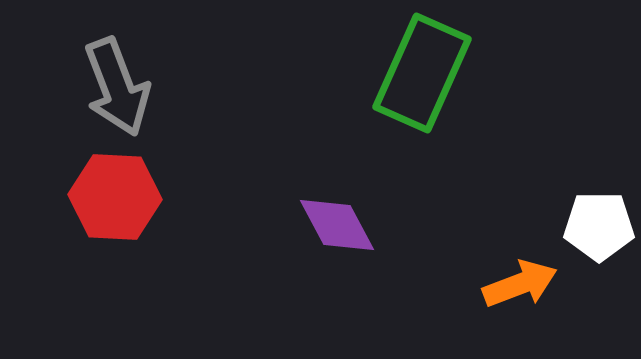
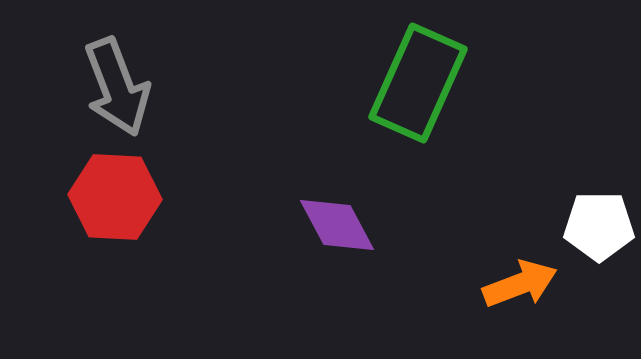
green rectangle: moved 4 px left, 10 px down
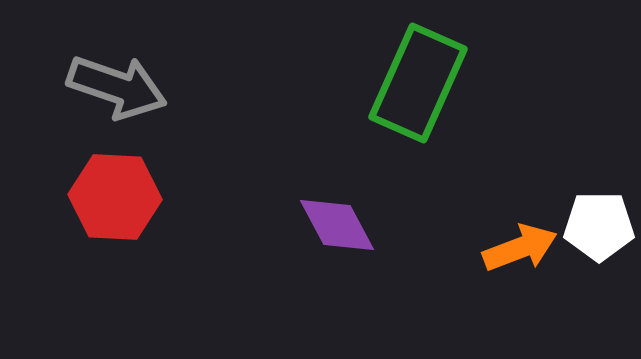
gray arrow: rotated 50 degrees counterclockwise
orange arrow: moved 36 px up
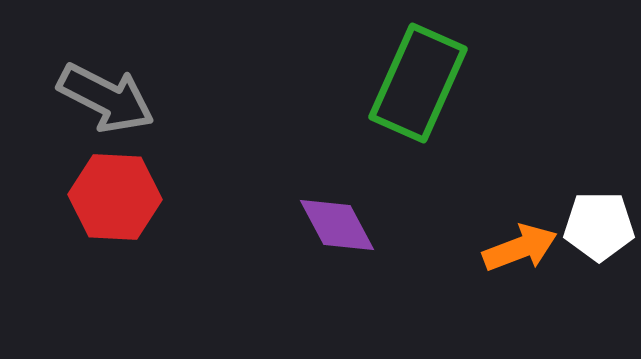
gray arrow: moved 11 px left, 11 px down; rotated 8 degrees clockwise
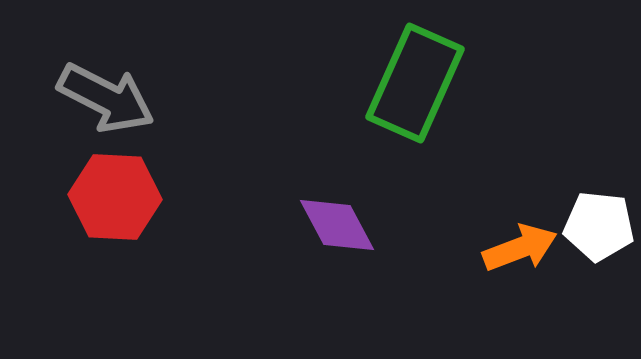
green rectangle: moved 3 px left
white pentagon: rotated 6 degrees clockwise
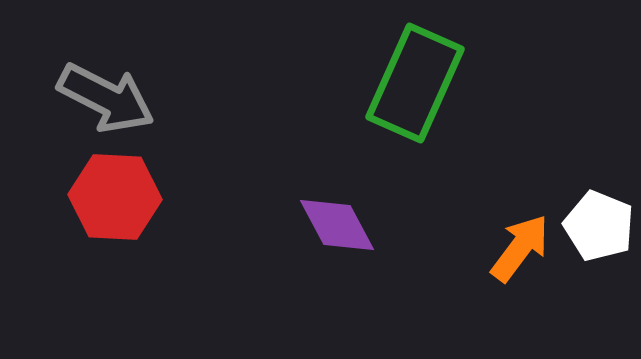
white pentagon: rotated 16 degrees clockwise
orange arrow: rotated 32 degrees counterclockwise
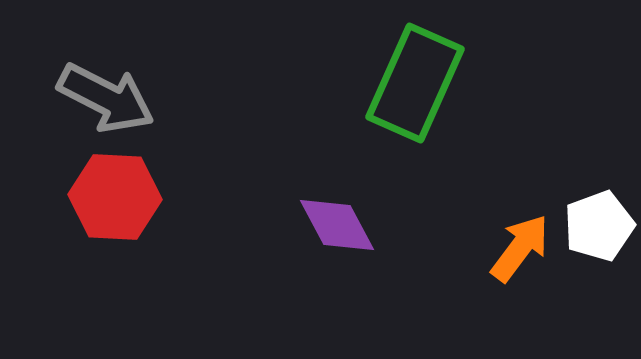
white pentagon: rotated 30 degrees clockwise
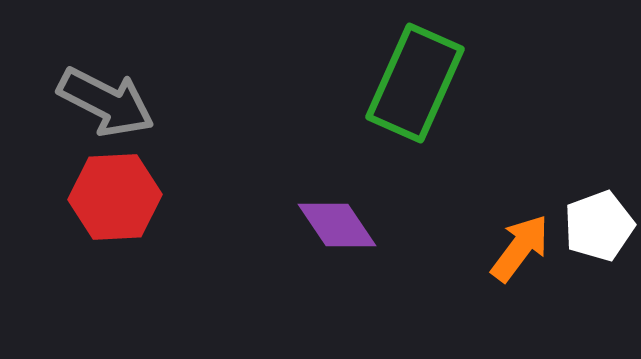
gray arrow: moved 4 px down
red hexagon: rotated 6 degrees counterclockwise
purple diamond: rotated 6 degrees counterclockwise
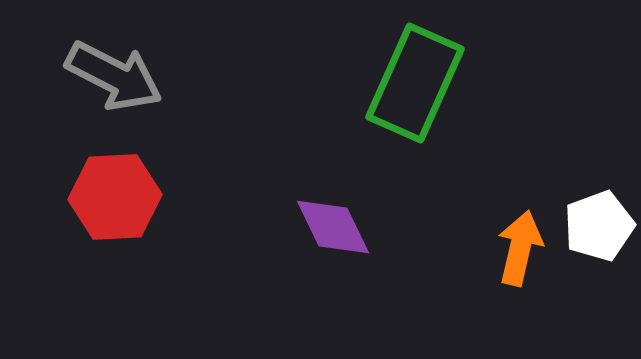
gray arrow: moved 8 px right, 26 px up
purple diamond: moved 4 px left, 2 px down; rotated 8 degrees clockwise
orange arrow: rotated 24 degrees counterclockwise
